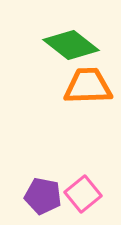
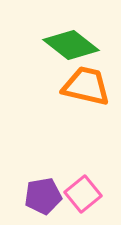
orange trapezoid: moved 2 px left; rotated 15 degrees clockwise
purple pentagon: rotated 21 degrees counterclockwise
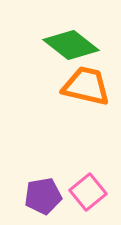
pink square: moved 5 px right, 2 px up
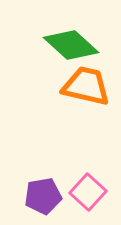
green diamond: rotated 4 degrees clockwise
pink square: rotated 9 degrees counterclockwise
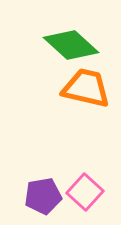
orange trapezoid: moved 2 px down
pink square: moved 3 px left
